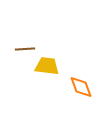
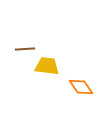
orange diamond: rotated 15 degrees counterclockwise
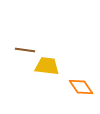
brown line: moved 1 px down; rotated 12 degrees clockwise
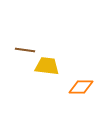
orange diamond: rotated 55 degrees counterclockwise
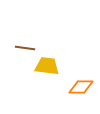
brown line: moved 2 px up
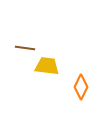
orange diamond: rotated 65 degrees counterclockwise
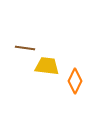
orange diamond: moved 6 px left, 6 px up
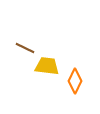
brown line: rotated 18 degrees clockwise
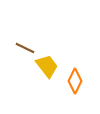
yellow trapezoid: rotated 45 degrees clockwise
